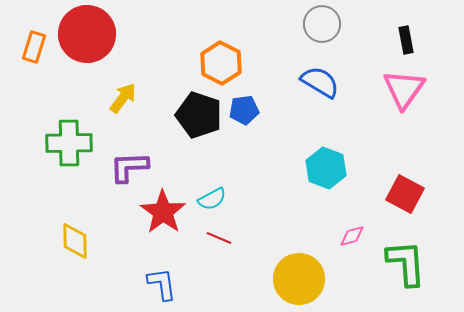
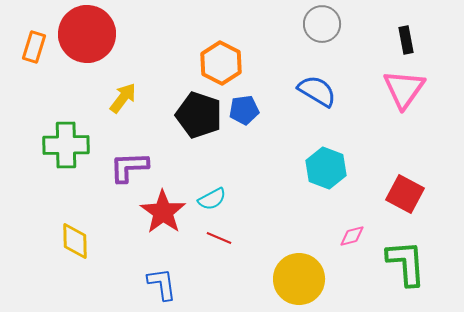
blue semicircle: moved 3 px left, 9 px down
green cross: moved 3 px left, 2 px down
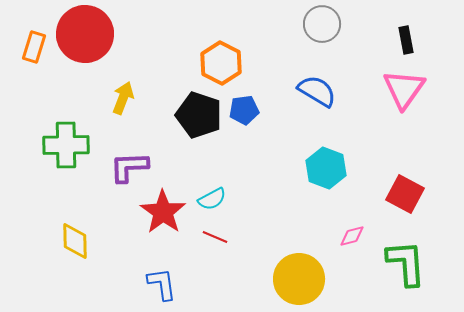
red circle: moved 2 px left
yellow arrow: rotated 16 degrees counterclockwise
red line: moved 4 px left, 1 px up
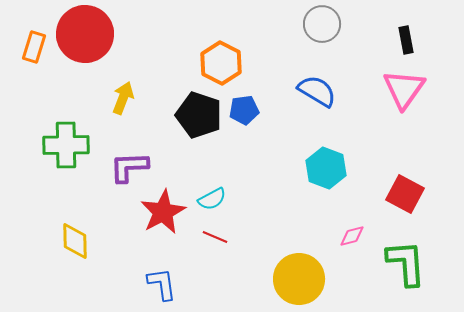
red star: rotated 9 degrees clockwise
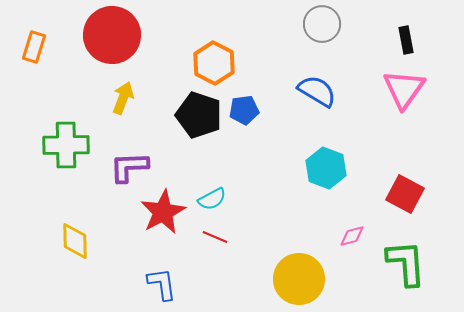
red circle: moved 27 px right, 1 px down
orange hexagon: moved 7 px left
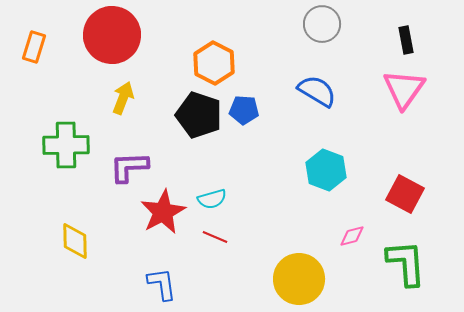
blue pentagon: rotated 12 degrees clockwise
cyan hexagon: moved 2 px down
cyan semicircle: rotated 12 degrees clockwise
